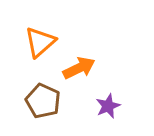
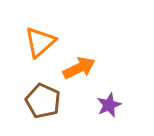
purple star: moved 1 px right, 1 px up
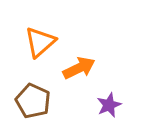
brown pentagon: moved 10 px left
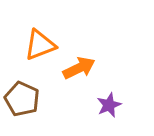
orange triangle: moved 3 px down; rotated 20 degrees clockwise
brown pentagon: moved 11 px left, 2 px up
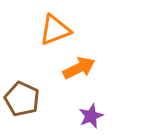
orange triangle: moved 15 px right, 15 px up
purple star: moved 18 px left, 11 px down
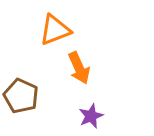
orange arrow: rotated 92 degrees clockwise
brown pentagon: moved 1 px left, 3 px up
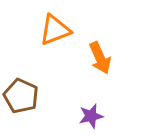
orange arrow: moved 21 px right, 10 px up
purple star: rotated 10 degrees clockwise
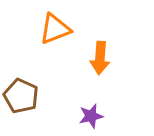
orange triangle: moved 1 px up
orange arrow: rotated 28 degrees clockwise
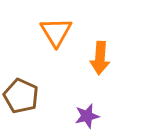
orange triangle: moved 1 px right, 3 px down; rotated 40 degrees counterclockwise
purple star: moved 4 px left
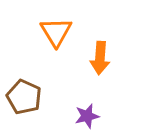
brown pentagon: moved 3 px right, 1 px down
